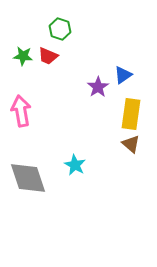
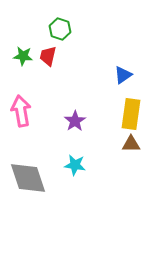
red trapezoid: rotated 80 degrees clockwise
purple star: moved 23 px left, 34 px down
brown triangle: rotated 42 degrees counterclockwise
cyan star: rotated 20 degrees counterclockwise
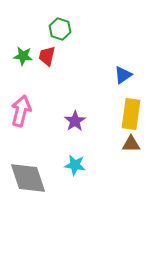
red trapezoid: moved 1 px left
pink arrow: rotated 24 degrees clockwise
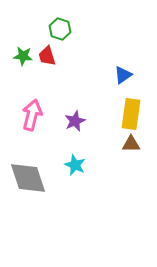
red trapezoid: rotated 30 degrees counterclockwise
pink arrow: moved 11 px right, 4 px down
purple star: rotated 10 degrees clockwise
cyan star: rotated 15 degrees clockwise
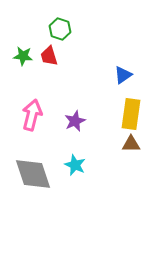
red trapezoid: moved 2 px right
gray diamond: moved 5 px right, 4 px up
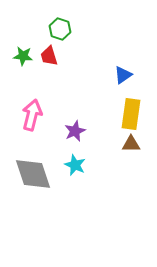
purple star: moved 10 px down
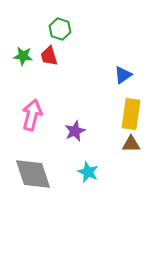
cyan star: moved 13 px right, 7 px down
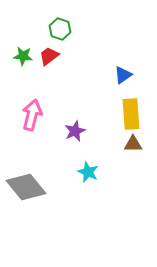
red trapezoid: rotated 70 degrees clockwise
yellow rectangle: rotated 12 degrees counterclockwise
brown triangle: moved 2 px right
gray diamond: moved 7 px left, 13 px down; rotated 21 degrees counterclockwise
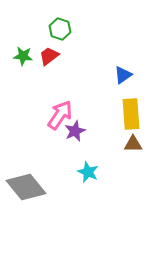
pink arrow: moved 28 px right; rotated 20 degrees clockwise
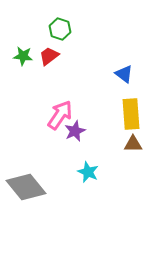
blue triangle: moved 1 px right, 1 px up; rotated 48 degrees counterclockwise
